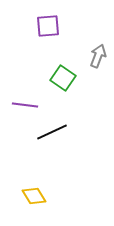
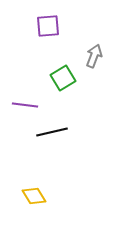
gray arrow: moved 4 px left
green square: rotated 25 degrees clockwise
black line: rotated 12 degrees clockwise
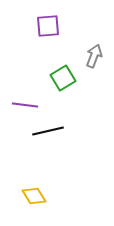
black line: moved 4 px left, 1 px up
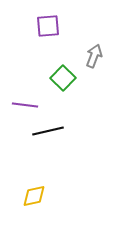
green square: rotated 15 degrees counterclockwise
yellow diamond: rotated 70 degrees counterclockwise
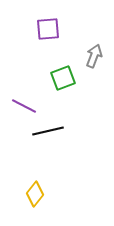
purple square: moved 3 px down
green square: rotated 25 degrees clockwise
purple line: moved 1 px left, 1 px down; rotated 20 degrees clockwise
yellow diamond: moved 1 px right, 2 px up; rotated 40 degrees counterclockwise
